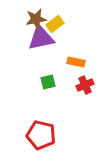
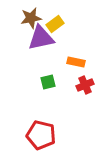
brown star: moved 5 px left, 1 px up
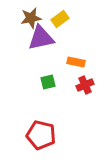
yellow rectangle: moved 5 px right, 5 px up
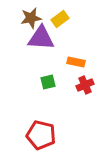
purple triangle: rotated 16 degrees clockwise
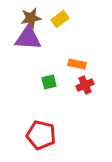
purple triangle: moved 13 px left
orange rectangle: moved 1 px right, 2 px down
green square: moved 1 px right
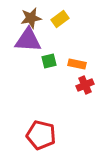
purple triangle: moved 2 px down
green square: moved 21 px up
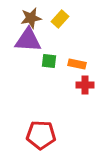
yellow rectangle: rotated 12 degrees counterclockwise
green square: rotated 21 degrees clockwise
red cross: rotated 24 degrees clockwise
red pentagon: rotated 12 degrees counterclockwise
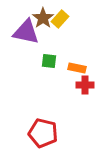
brown star: moved 12 px right; rotated 25 degrees counterclockwise
purple triangle: moved 2 px left, 8 px up; rotated 8 degrees clockwise
orange rectangle: moved 4 px down
red pentagon: moved 2 px right, 2 px up; rotated 12 degrees clockwise
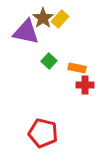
green square: rotated 35 degrees clockwise
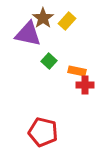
yellow rectangle: moved 7 px right, 2 px down
purple triangle: moved 2 px right, 2 px down
orange rectangle: moved 3 px down
red pentagon: moved 1 px up
